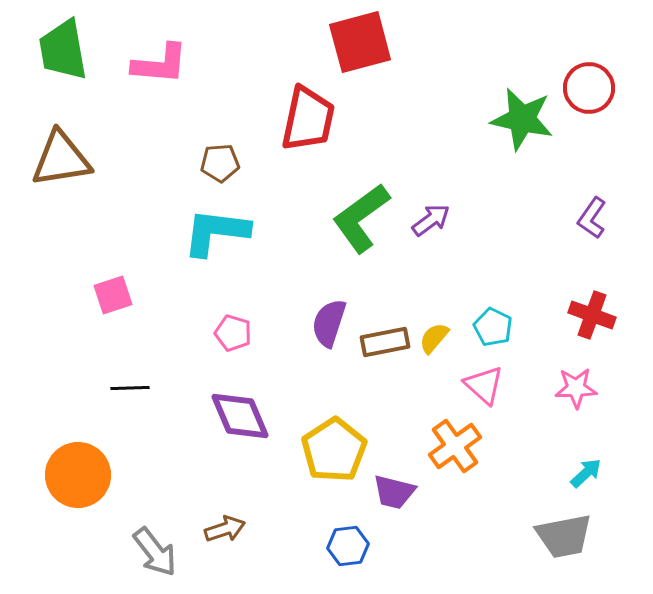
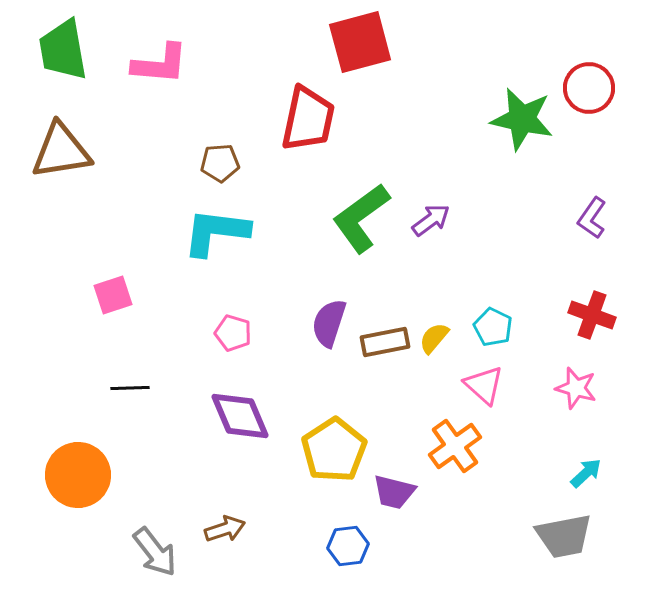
brown triangle: moved 8 px up
pink star: rotated 18 degrees clockwise
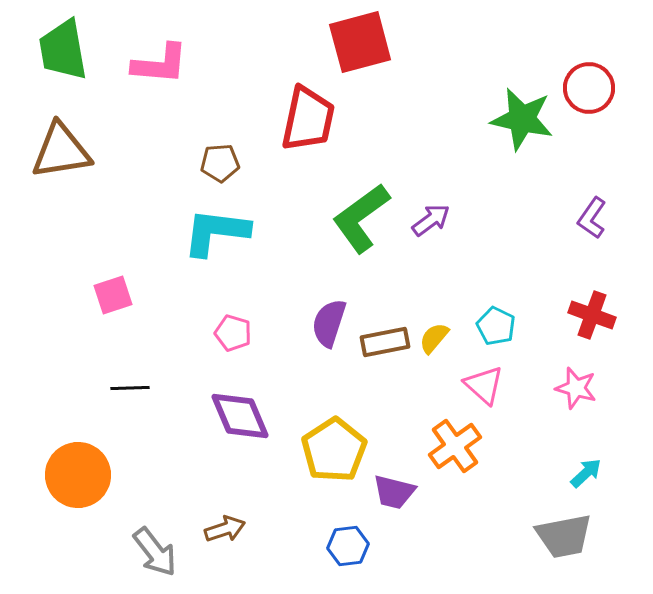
cyan pentagon: moved 3 px right, 1 px up
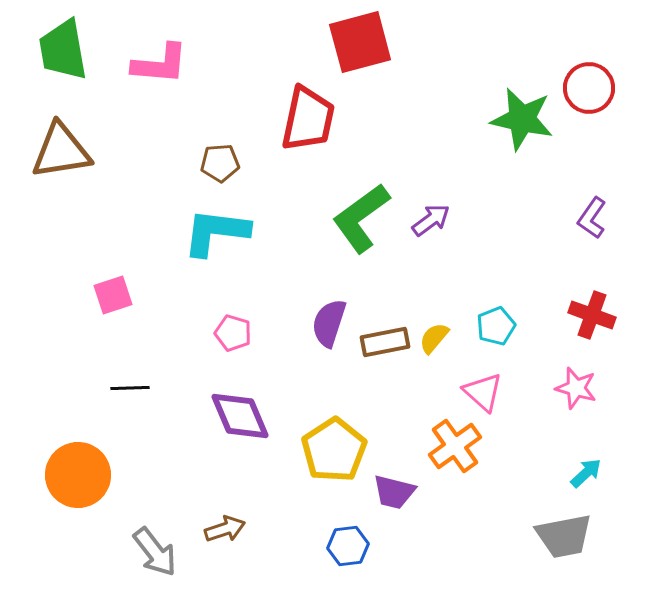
cyan pentagon: rotated 24 degrees clockwise
pink triangle: moved 1 px left, 7 px down
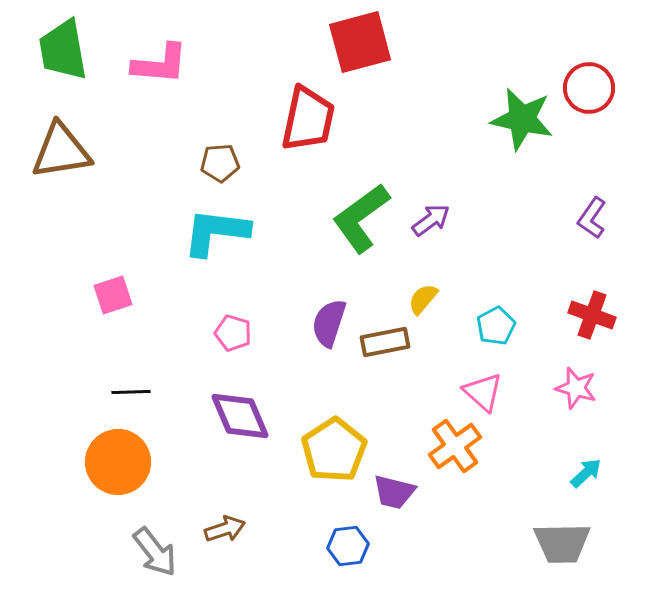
cyan pentagon: rotated 6 degrees counterclockwise
yellow semicircle: moved 11 px left, 39 px up
black line: moved 1 px right, 4 px down
orange circle: moved 40 px right, 13 px up
gray trapezoid: moved 2 px left, 7 px down; rotated 10 degrees clockwise
